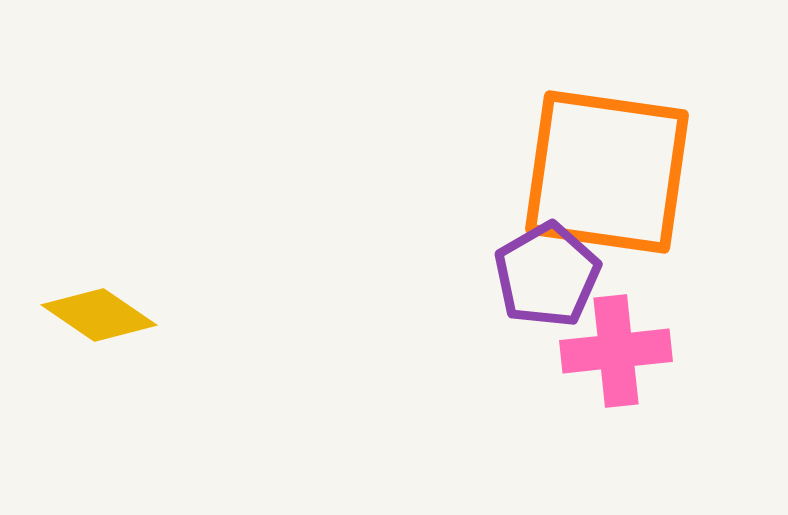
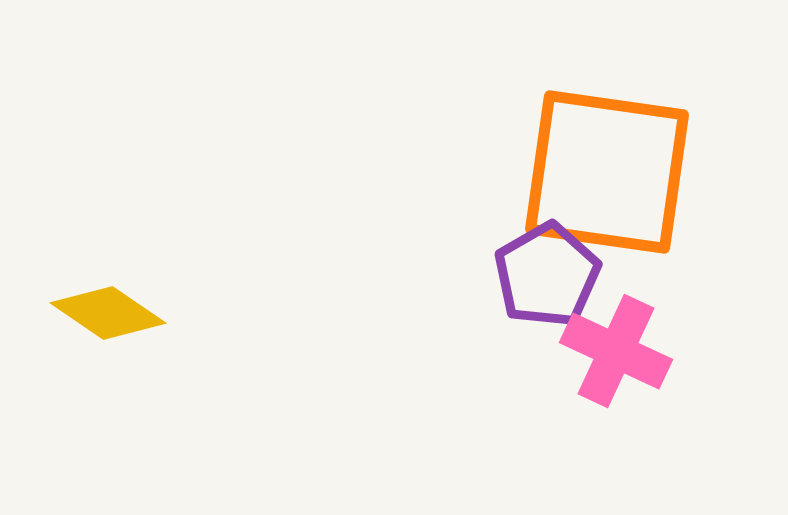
yellow diamond: moved 9 px right, 2 px up
pink cross: rotated 31 degrees clockwise
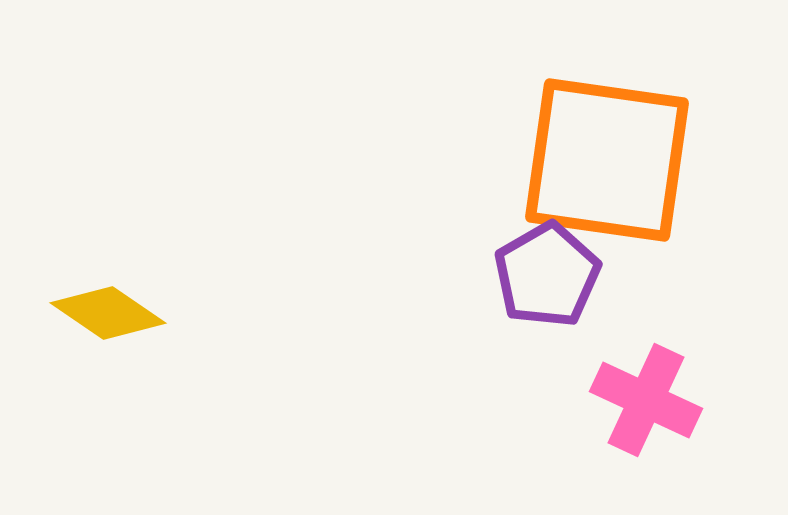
orange square: moved 12 px up
pink cross: moved 30 px right, 49 px down
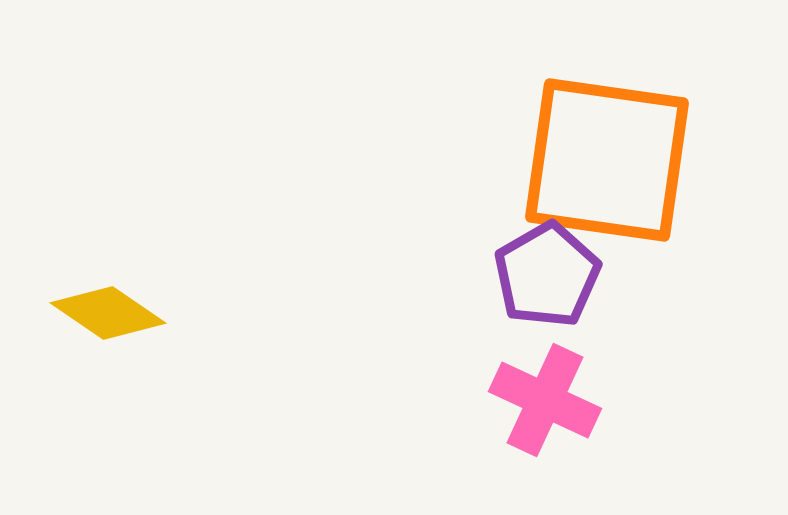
pink cross: moved 101 px left
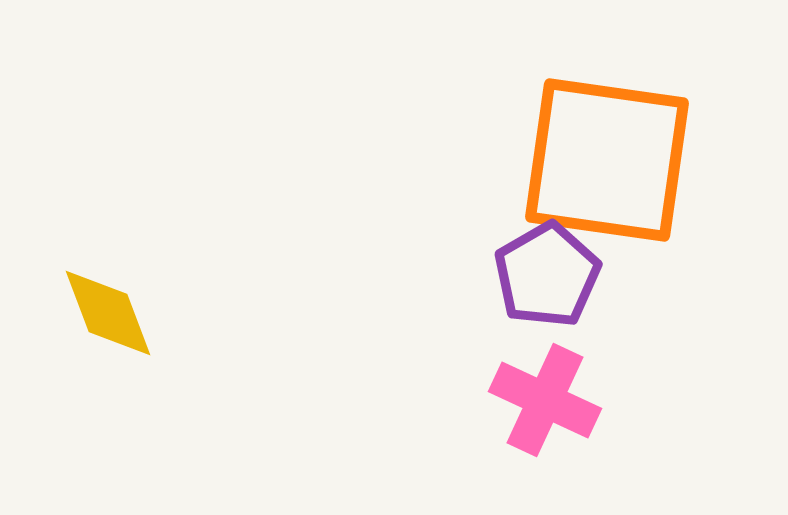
yellow diamond: rotated 35 degrees clockwise
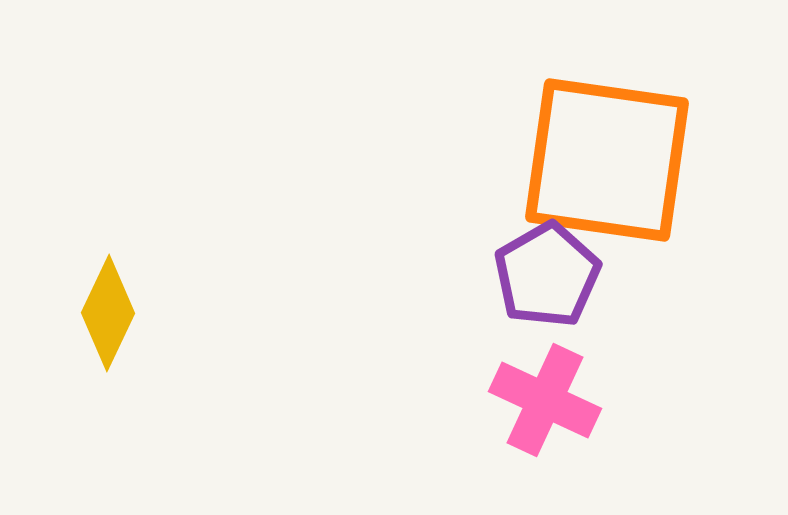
yellow diamond: rotated 46 degrees clockwise
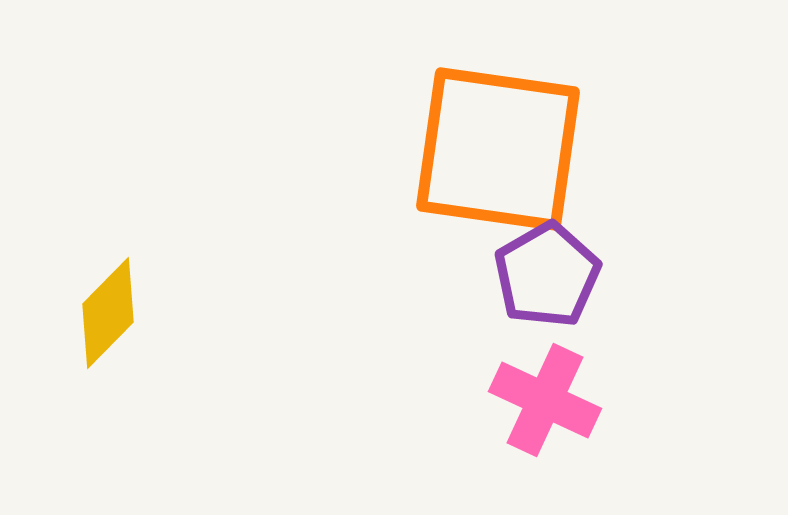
orange square: moved 109 px left, 11 px up
yellow diamond: rotated 19 degrees clockwise
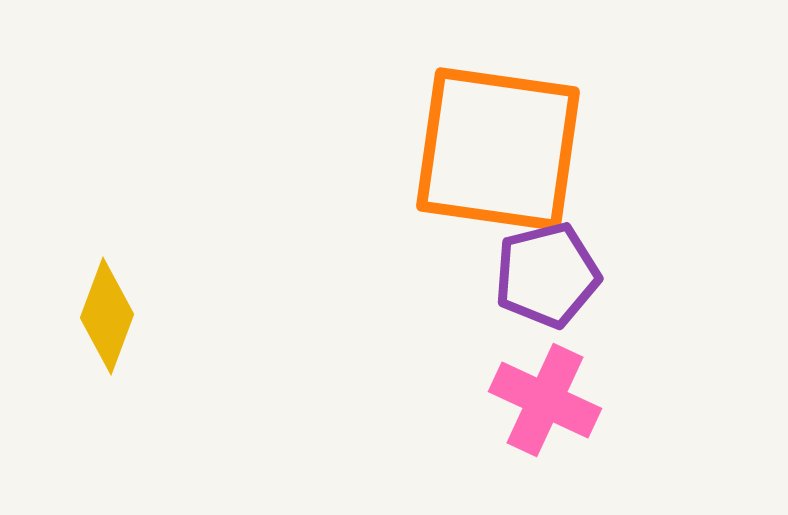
purple pentagon: rotated 16 degrees clockwise
yellow diamond: moved 1 px left, 3 px down; rotated 24 degrees counterclockwise
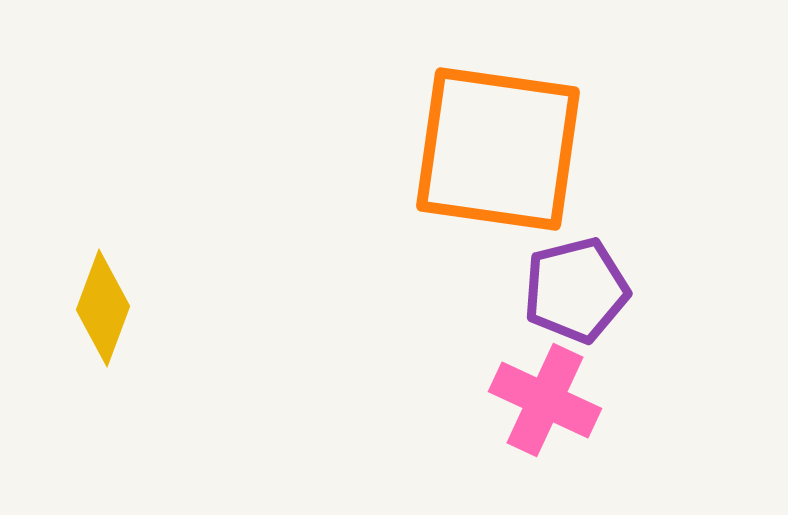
purple pentagon: moved 29 px right, 15 px down
yellow diamond: moved 4 px left, 8 px up
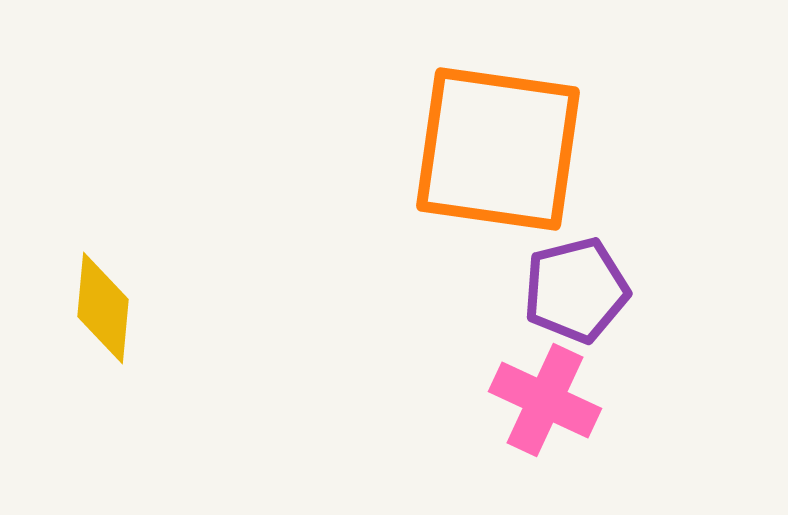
yellow diamond: rotated 15 degrees counterclockwise
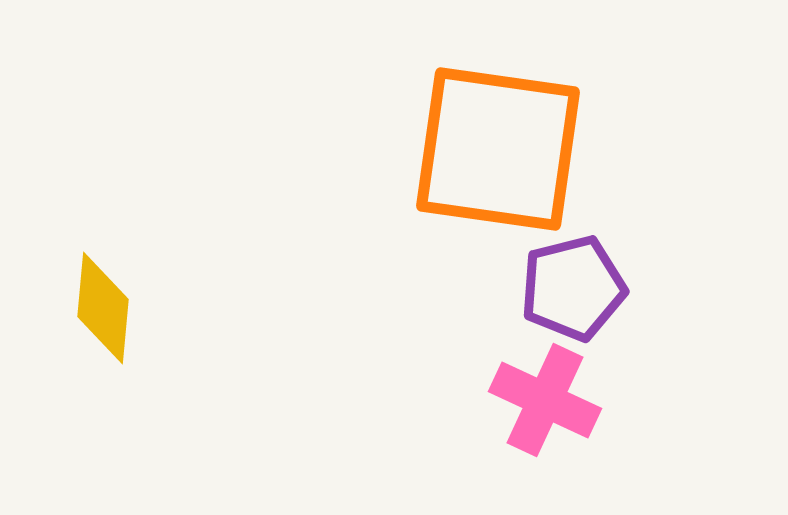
purple pentagon: moved 3 px left, 2 px up
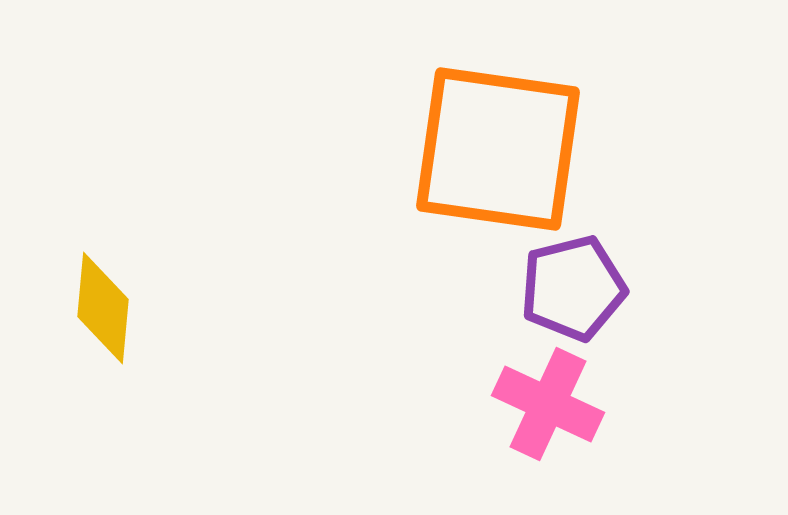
pink cross: moved 3 px right, 4 px down
